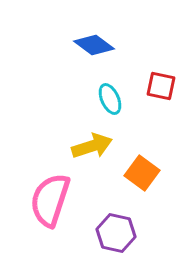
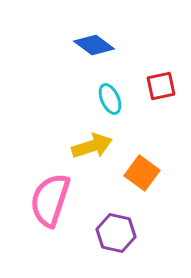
red square: rotated 24 degrees counterclockwise
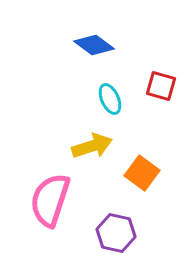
red square: rotated 28 degrees clockwise
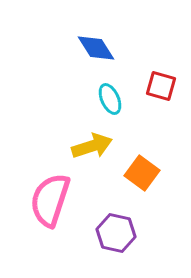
blue diamond: moved 2 px right, 3 px down; rotated 21 degrees clockwise
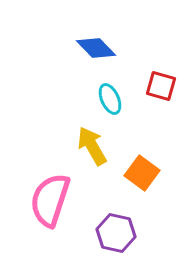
blue diamond: rotated 12 degrees counterclockwise
yellow arrow: rotated 102 degrees counterclockwise
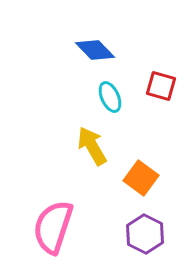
blue diamond: moved 1 px left, 2 px down
cyan ellipse: moved 2 px up
orange square: moved 1 px left, 5 px down
pink semicircle: moved 3 px right, 27 px down
purple hexagon: moved 29 px right, 1 px down; rotated 15 degrees clockwise
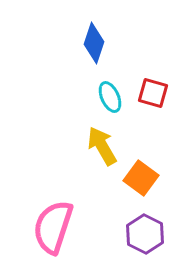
blue diamond: moved 1 px left, 7 px up; rotated 63 degrees clockwise
red square: moved 8 px left, 7 px down
yellow arrow: moved 10 px right
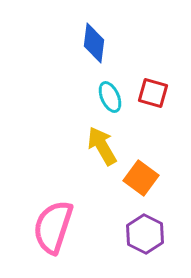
blue diamond: rotated 12 degrees counterclockwise
